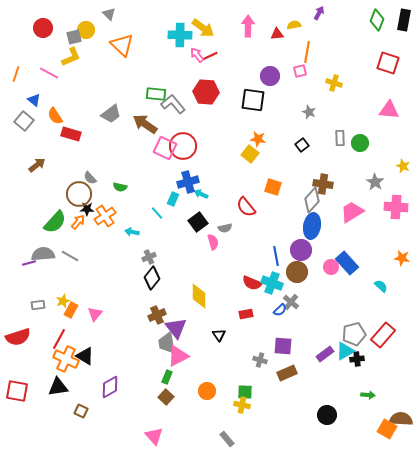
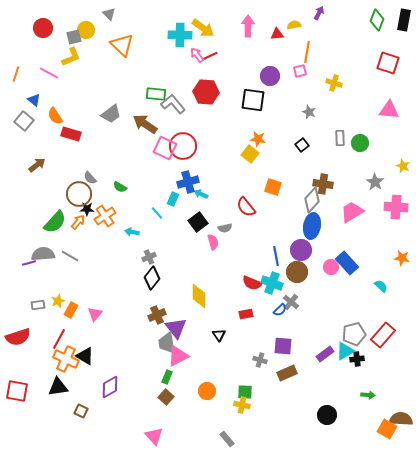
green semicircle at (120, 187): rotated 16 degrees clockwise
yellow star at (63, 301): moved 5 px left
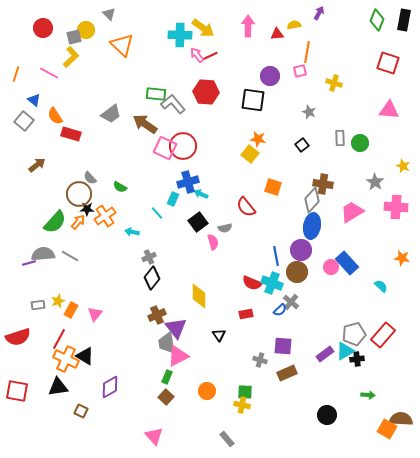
yellow L-shape at (71, 57): rotated 20 degrees counterclockwise
